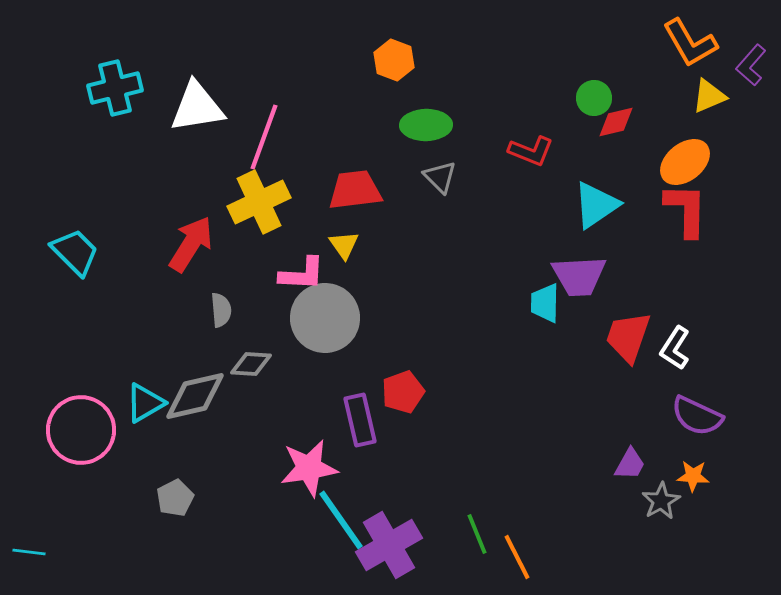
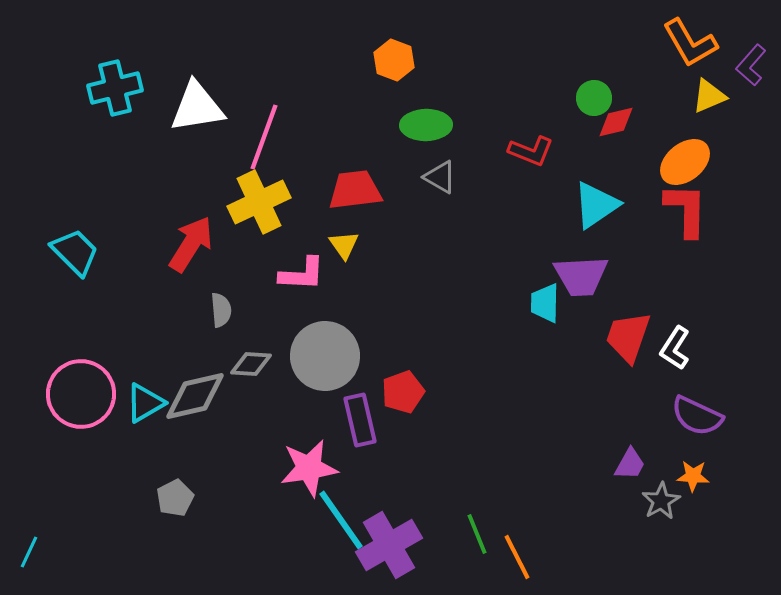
gray triangle at (440, 177): rotated 15 degrees counterclockwise
purple trapezoid at (579, 276): moved 2 px right
gray circle at (325, 318): moved 38 px down
pink circle at (81, 430): moved 36 px up
cyan line at (29, 552): rotated 72 degrees counterclockwise
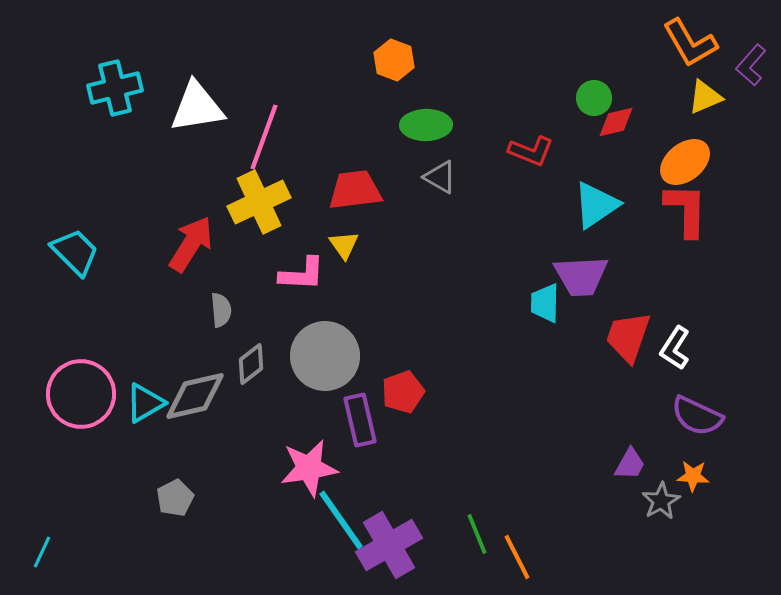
yellow triangle at (709, 96): moved 4 px left, 1 px down
gray diamond at (251, 364): rotated 42 degrees counterclockwise
cyan line at (29, 552): moved 13 px right
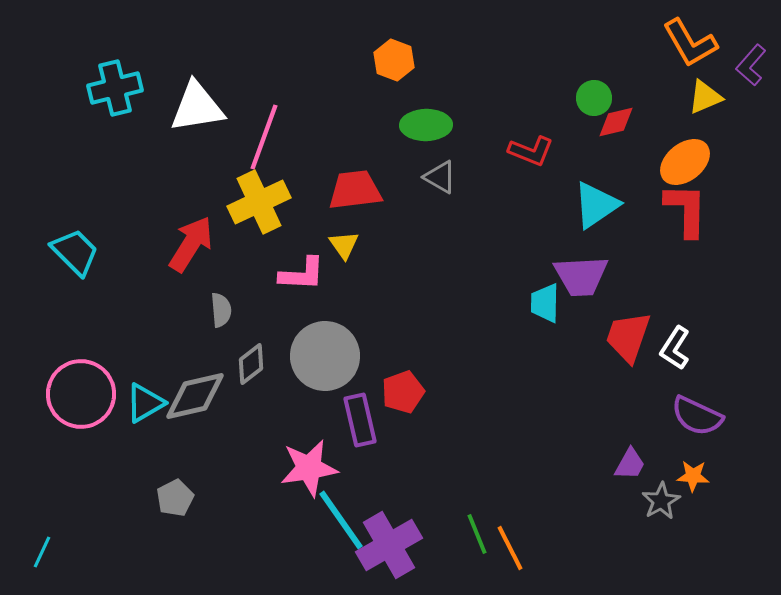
orange line at (517, 557): moved 7 px left, 9 px up
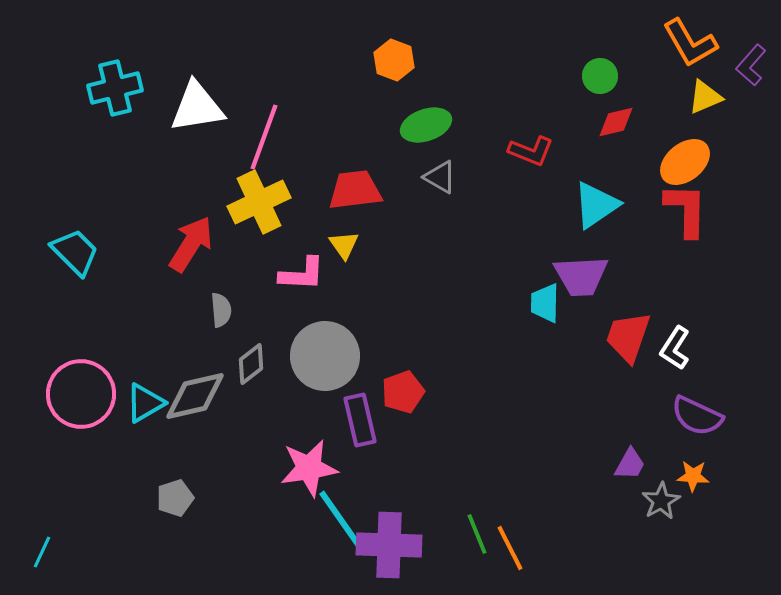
green circle at (594, 98): moved 6 px right, 22 px up
green ellipse at (426, 125): rotated 18 degrees counterclockwise
gray pentagon at (175, 498): rotated 9 degrees clockwise
purple cross at (389, 545): rotated 32 degrees clockwise
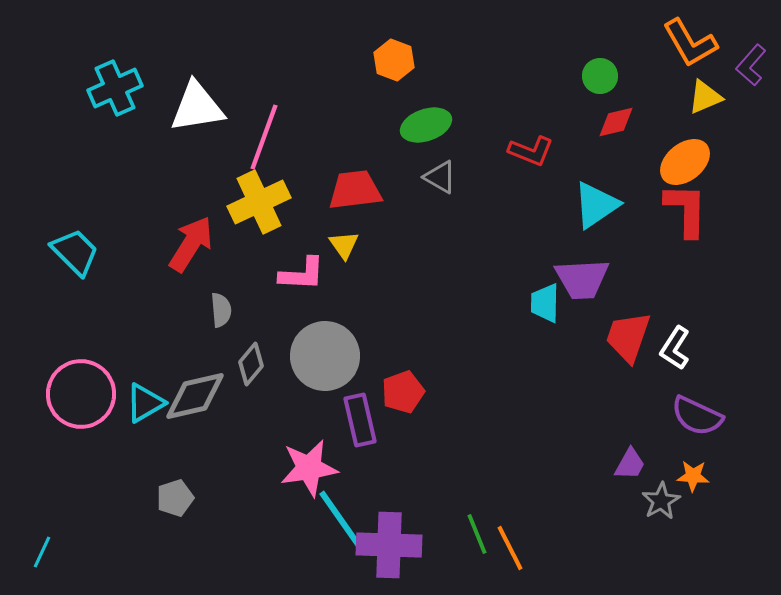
cyan cross at (115, 88): rotated 10 degrees counterclockwise
purple trapezoid at (581, 276): moved 1 px right, 3 px down
gray diamond at (251, 364): rotated 12 degrees counterclockwise
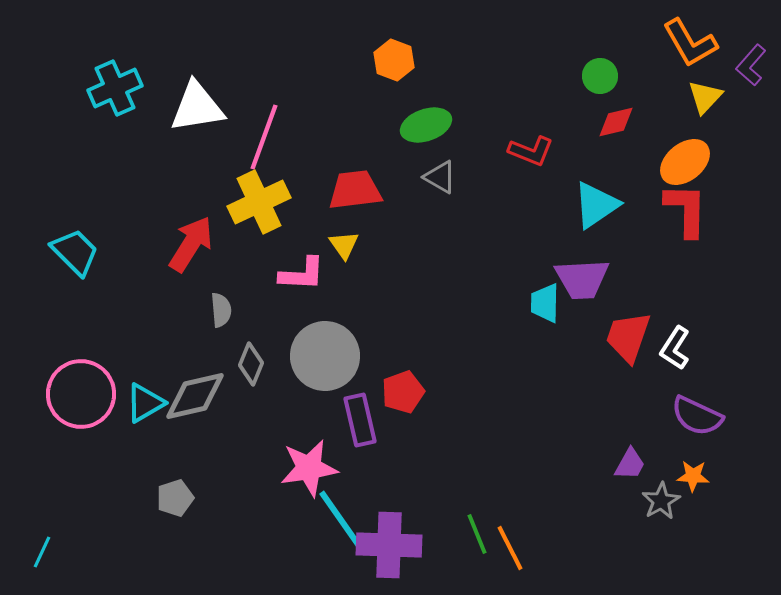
yellow triangle at (705, 97): rotated 24 degrees counterclockwise
gray diamond at (251, 364): rotated 18 degrees counterclockwise
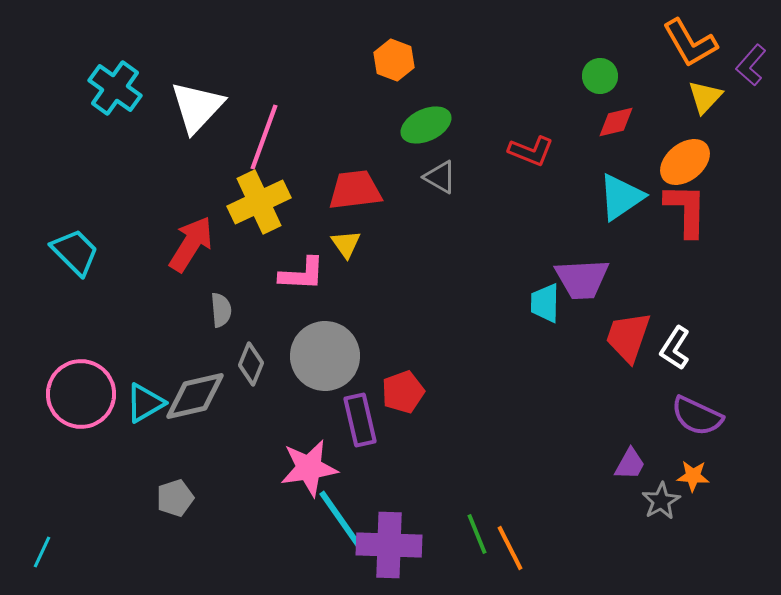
cyan cross at (115, 88): rotated 30 degrees counterclockwise
white triangle at (197, 107): rotated 38 degrees counterclockwise
green ellipse at (426, 125): rotated 6 degrees counterclockwise
cyan triangle at (596, 205): moved 25 px right, 8 px up
yellow triangle at (344, 245): moved 2 px right, 1 px up
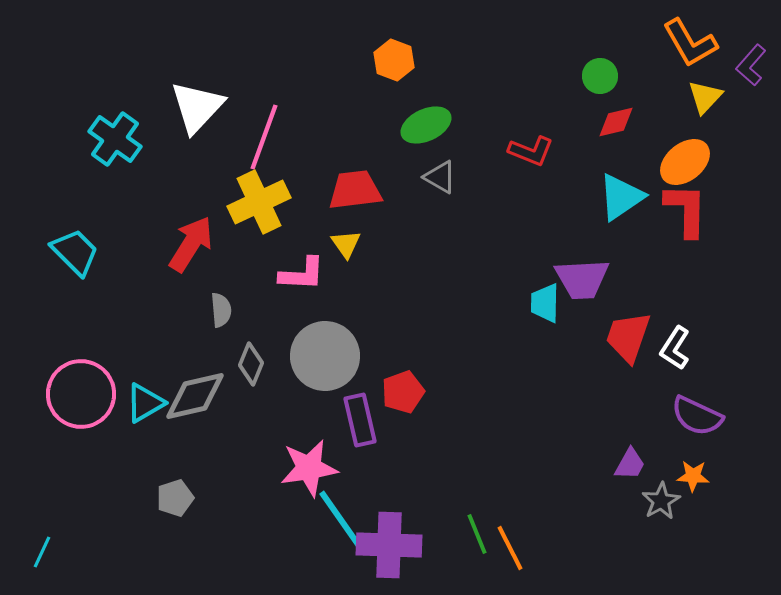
cyan cross at (115, 88): moved 51 px down
